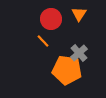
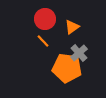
orange triangle: moved 7 px left, 13 px down; rotated 21 degrees clockwise
red circle: moved 6 px left
orange pentagon: moved 2 px up
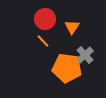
orange triangle: rotated 21 degrees counterclockwise
gray cross: moved 6 px right, 2 px down
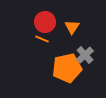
red circle: moved 3 px down
orange line: moved 1 px left, 2 px up; rotated 24 degrees counterclockwise
orange pentagon: rotated 20 degrees counterclockwise
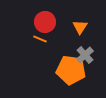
orange triangle: moved 8 px right
orange line: moved 2 px left
orange pentagon: moved 4 px right, 2 px down; rotated 20 degrees clockwise
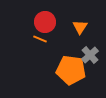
gray cross: moved 5 px right
